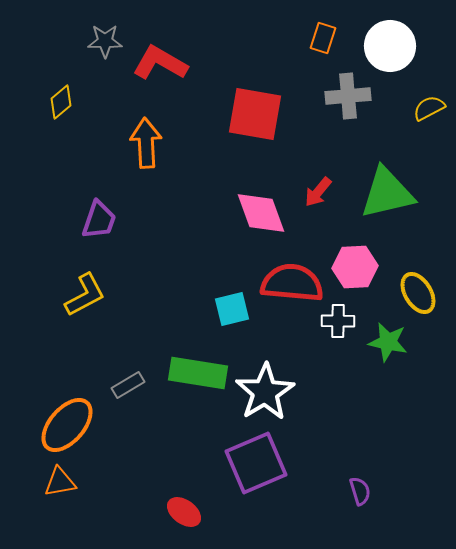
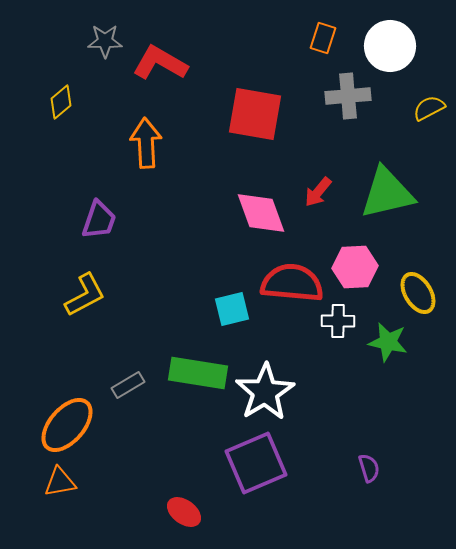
purple semicircle: moved 9 px right, 23 px up
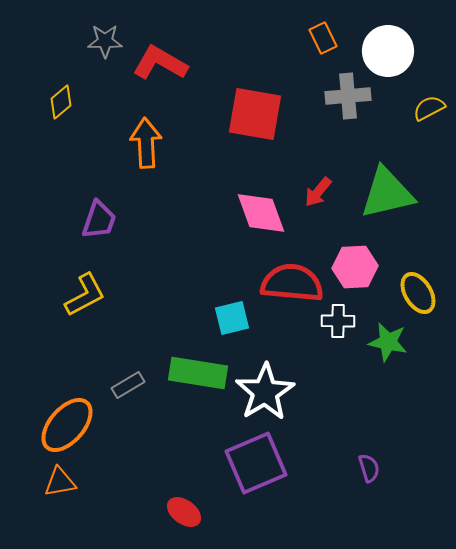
orange rectangle: rotated 44 degrees counterclockwise
white circle: moved 2 px left, 5 px down
cyan square: moved 9 px down
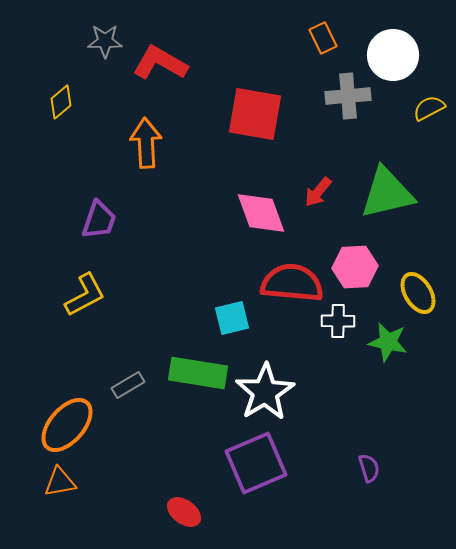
white circle: moved 5 px right, 4 px down
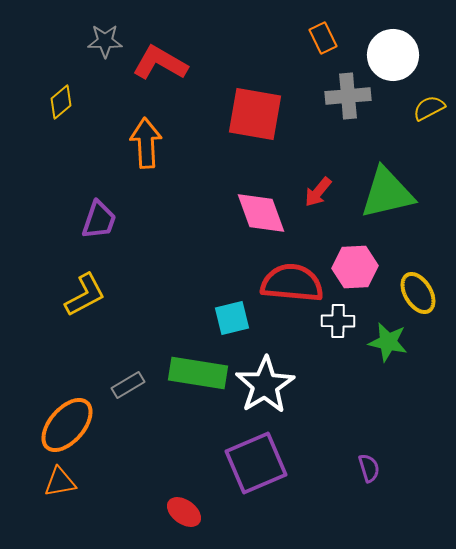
white star: moved 7 px up
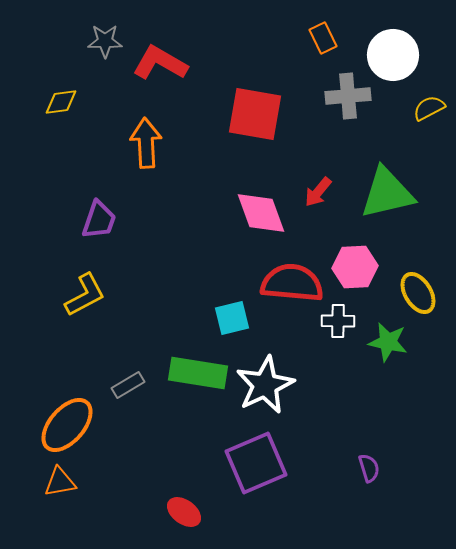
yellow diamond: rotated 32 degrees clockwise
white star: rotated 6 degrees clockwise
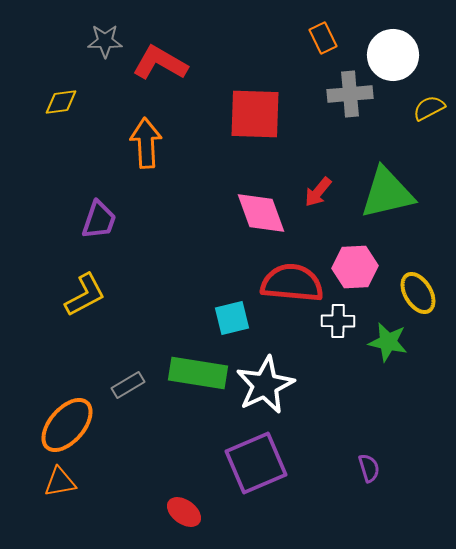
gray cross: moved 2 px right, 2 px up
red square: rotated 8 degrees counterclockwise
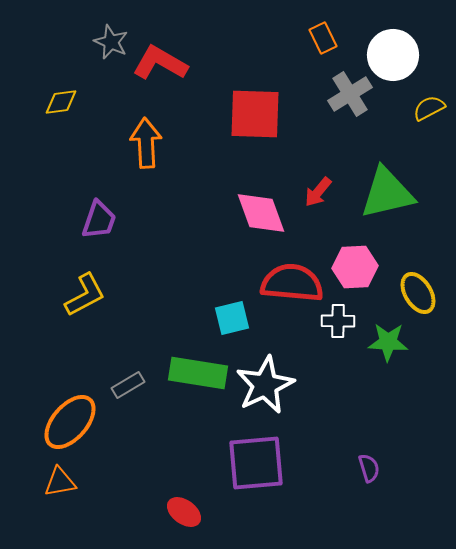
gray star: moved 6 px right, 1 px down; rotated 24 degrees clockwise
gray cross: rotated 27 degrees counterclockwise
green star: rotated 9 degrees counterclockwise
orange ellipse: moved 3 px right, 3 px up
purple square: rotated 18 degrees clockwise
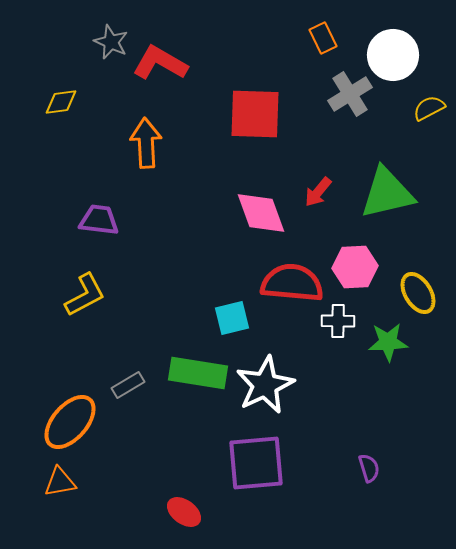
purple trapezoid: rotated 102 degrees counterclockwise
green star: rotated 6 degrees counterclockwise
